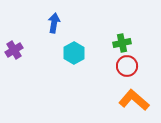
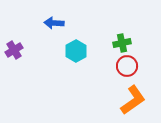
blue arrow: rotated 96 degrees counterclockwise
cyan hexagon: moved 2 px right, 2 px up
orange L-shape: moved 1 px left; rotated 104 degrees clockwise
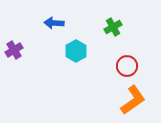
green cross: moved 9 px left, 16 px up; rotated 18 degrees counterclockwise
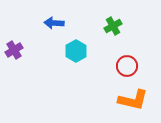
green cross: moved 1 px up
orange L-shape: rotated 48 degrees clockwise
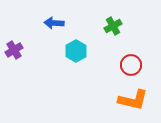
red circle: moved 4 px right, 1 px up
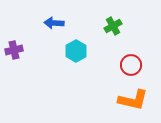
purple cross: rotated 18 degrees clockwise
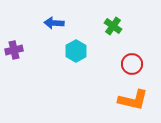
green cross: rotated 24 degrees counterclockwise
red circle: moved 1 px right, 1 px up
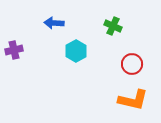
green cross: rotated 12 degrees counterclockwise
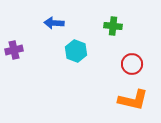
green cross: rotated 18 degrees counterclockwise
cyan hexagon: rotated 10 degrees counterclockwise
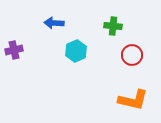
cyan hexagon: rotated 15 degrees clockwise
red circle: moved 9 px up
